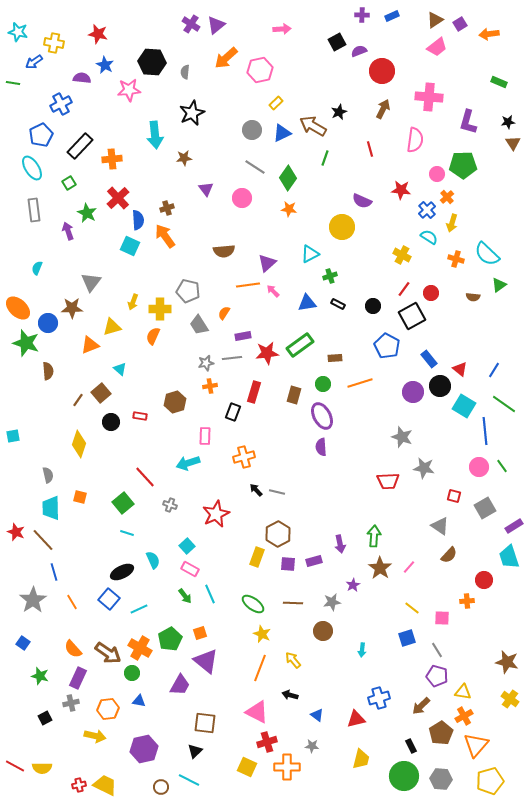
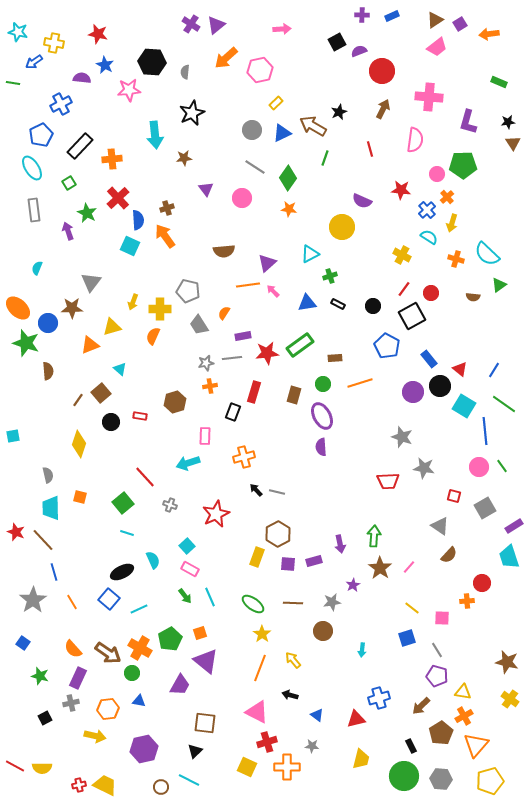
red circle at (484, 580): moved 2 px left, 3 px down
cyan line at (210, 594): moved 3 px down
yellow star at (262, 634): rotated 12 degrees clockwise
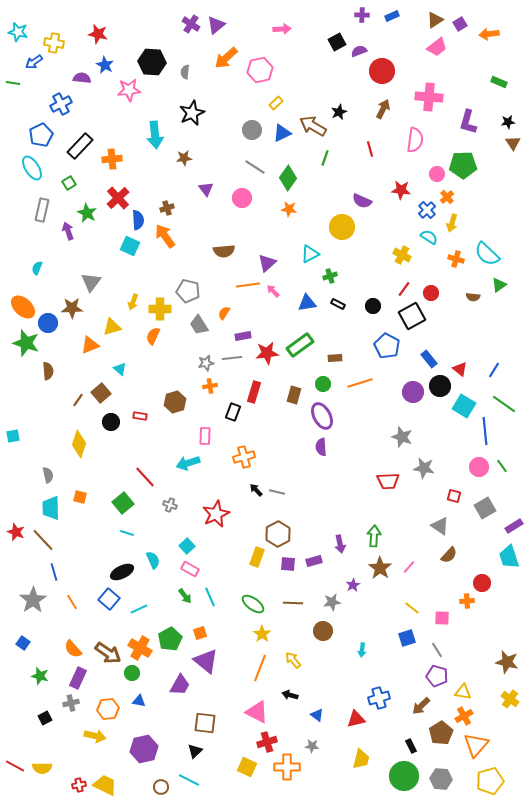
gray rectangle at (34, 210): moved 8 px right; rotated 20 degrees clockwise
orange ellipse at (18, 308): moved 5 px right, 1 px up
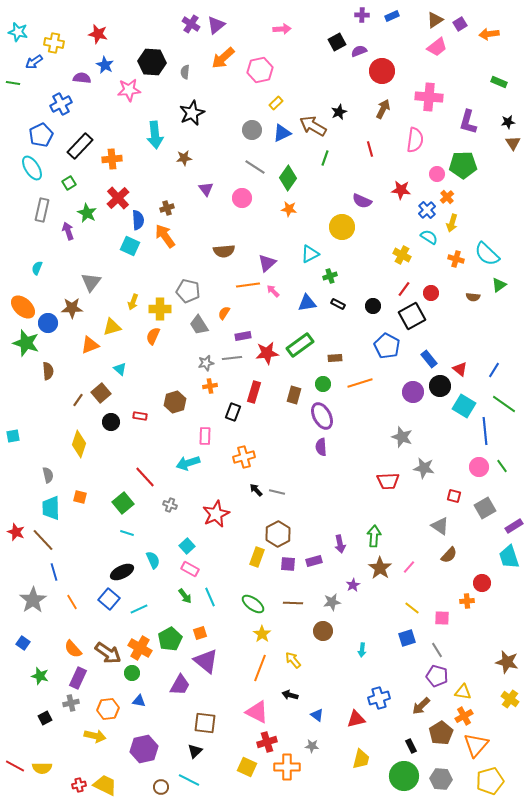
orange arrow at (226, 58): moved 3 px left
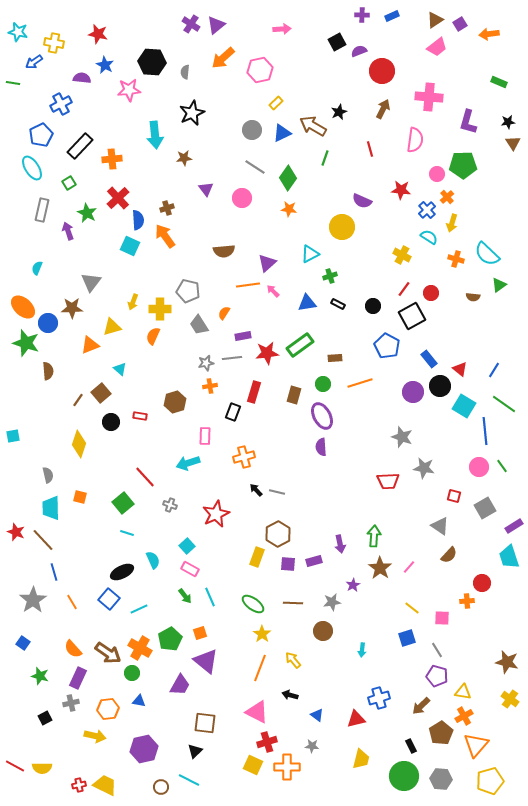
yellow square at (247, 767): moved 6 px right, 2 px up
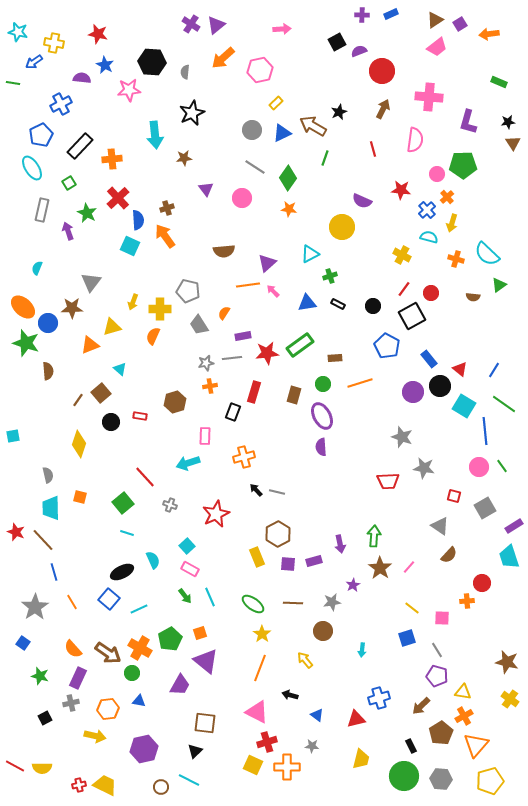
blue rectangle at (392, 16): moved 1 px left, 2 px up
red line at (370, 149): moved 3 px right
cyan semicircle at (429, 237): rotated 18 degrees counterclockwise
yellow rectangle at (257, 557): rotated 42 degrees counterclockwise
gray star at (33, 600): moved 2 px right, 7 px down
yellow arrow at (293, 660): moved 12 px right
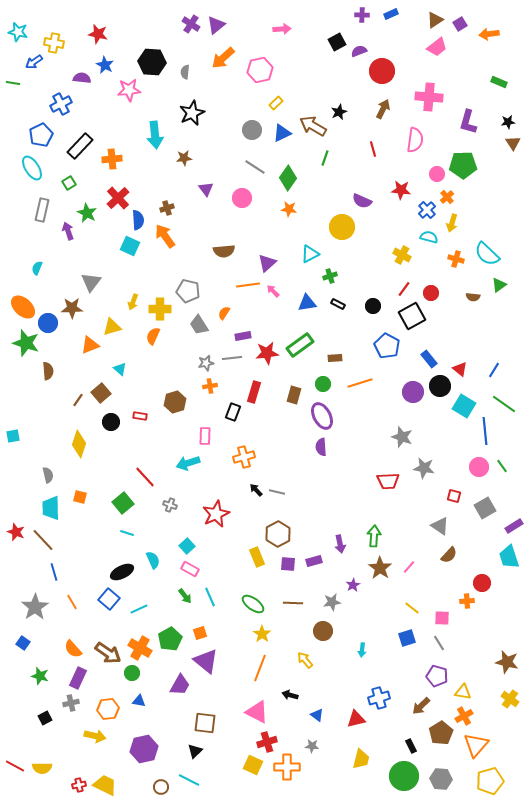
gray line at (437, 650): moved 2 px right, 7 px up
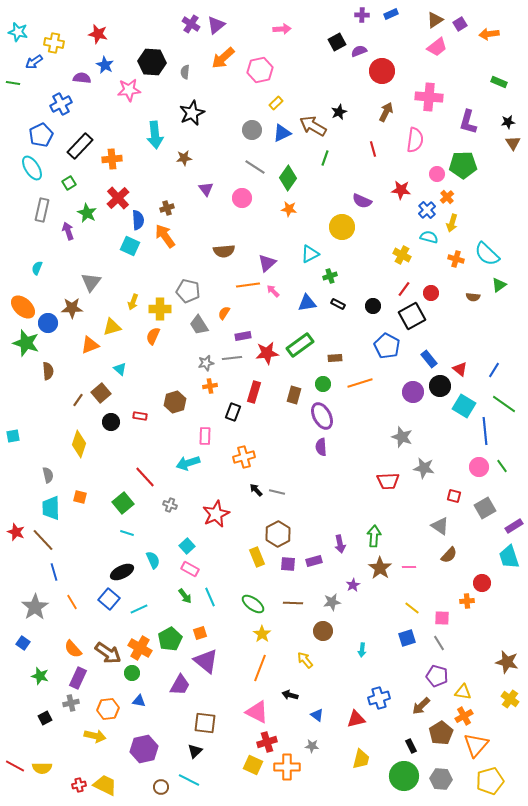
brown arrow at (383, 109): moved 3 px right, 3 px down
pink line at (409, 567): rotated 48 degrees clockwise
